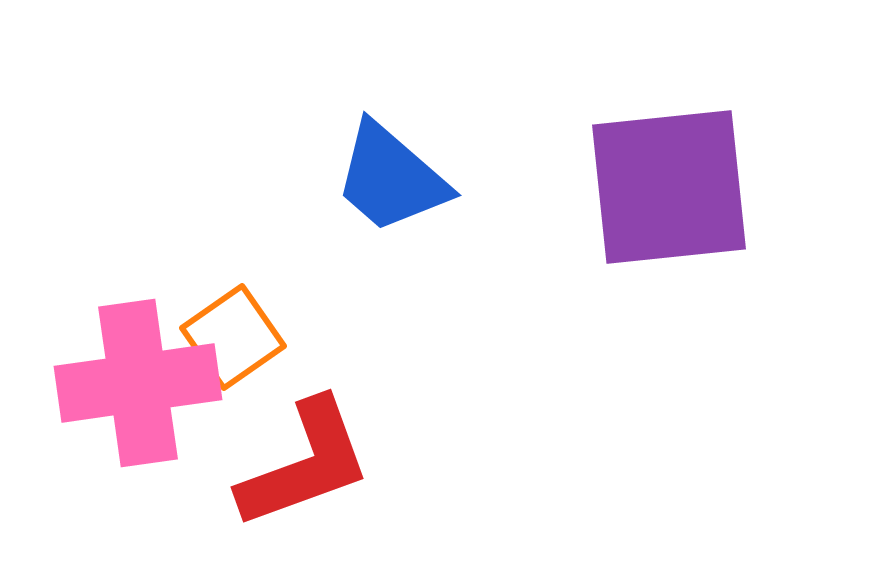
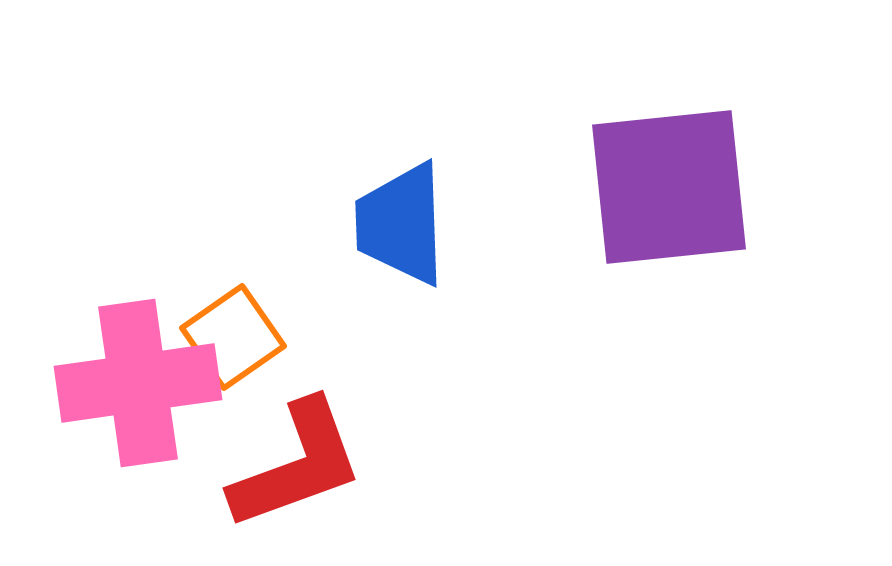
blue trapezoid: moved 10 px right, 46 px down; rotated 47 degrees clockwise
red L-shape: moved 8 px left, 1 px down
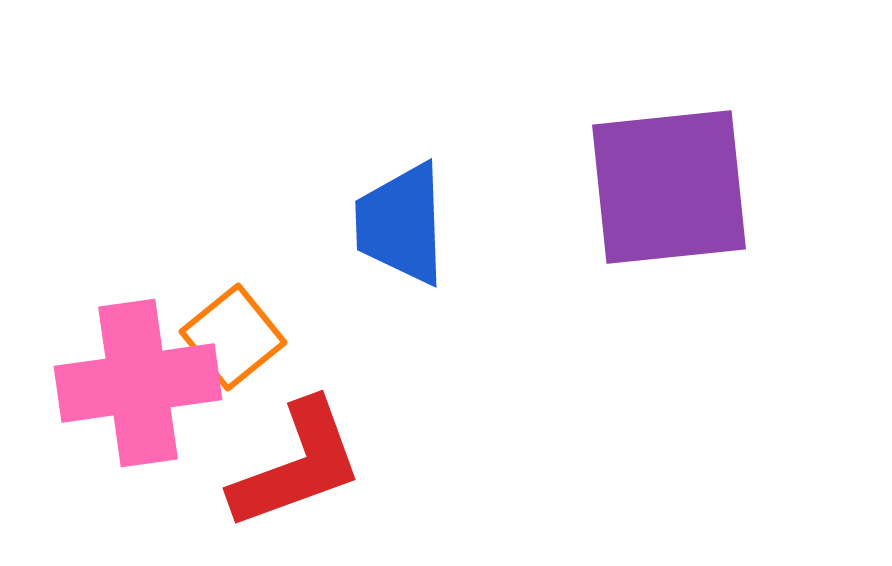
orange square: rotated 4 degrees counterclockwise
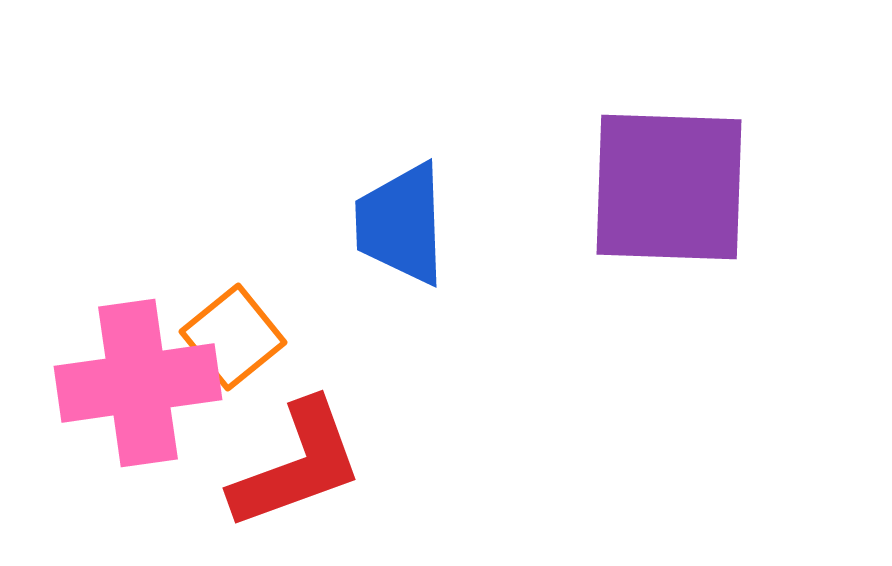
purple square: rotated 8 degrees clockwise
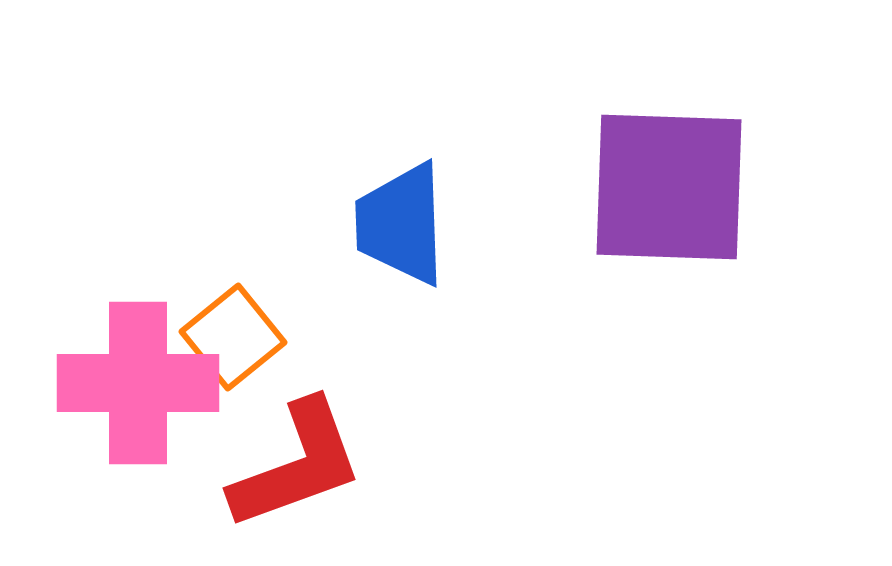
pink cross: rotated 8 degrees clockwise
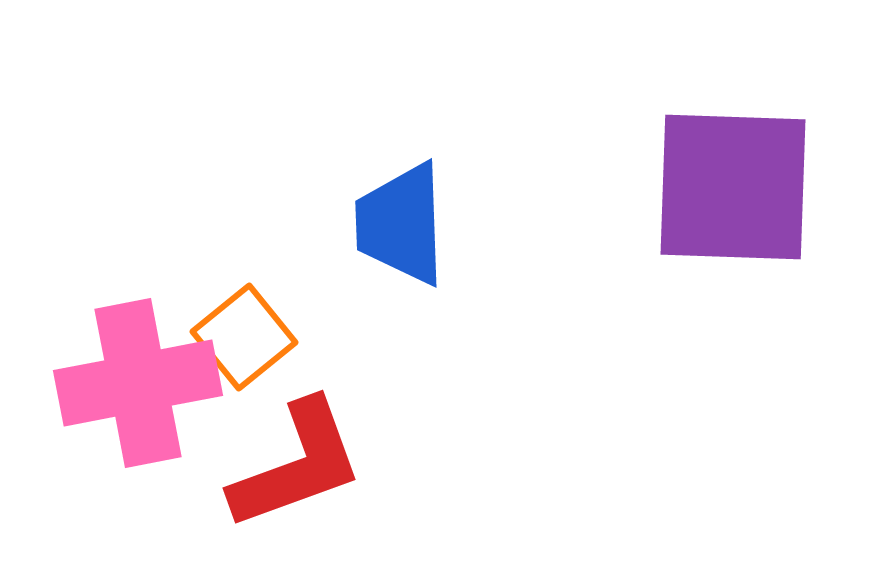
purple square: moved 64 px right
orange square: moved 11 px right
pink cross: rotated 11 degrees counterclockwise
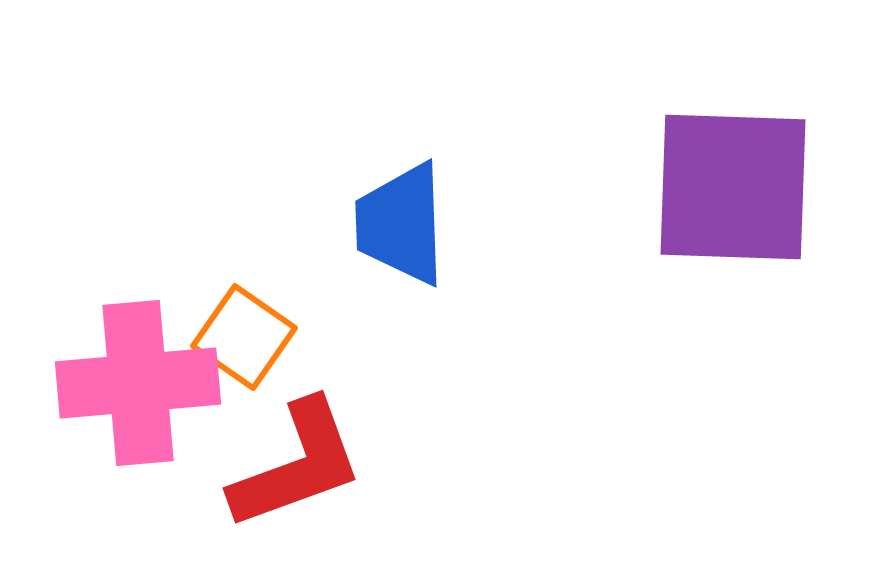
orange square: rotated 16 degrees counterclockwise
pink cross: rotated 6 degrees clockwise
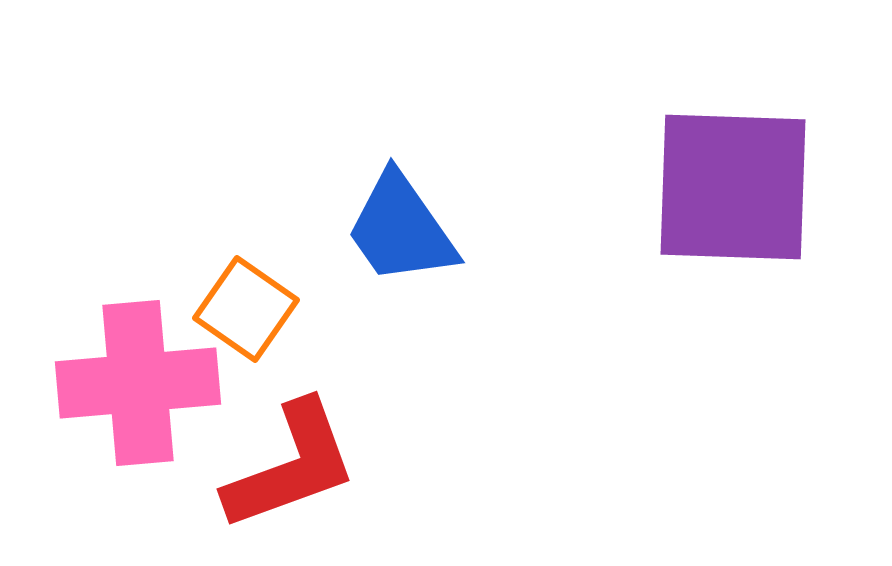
blue trapezoid: moved 5 px down; rotated 33 degrees counterclockwise
orange square: moved 2 px right, 28 px up
red L-shape: moved 6 px left, 1 px down
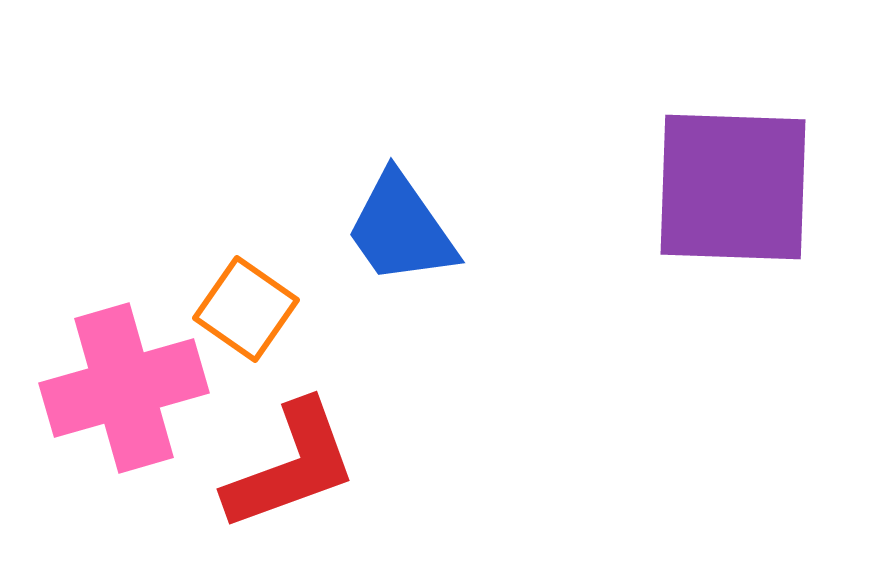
pink cross: moved 14 px left, 5 px down; rotated 11 degrees counterclockwise
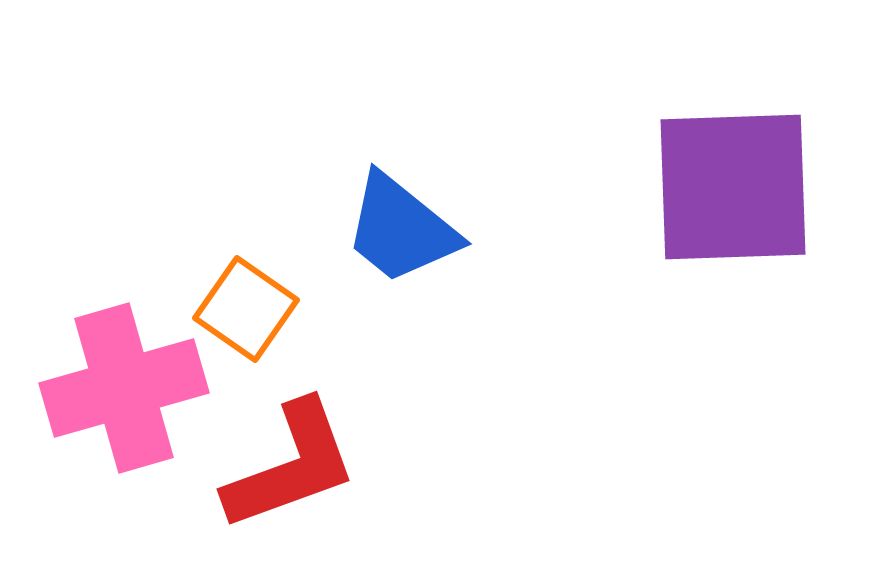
purple square: rotated 4 degrees counterclockwise
blue trapezoid: rotated 16 degrees counterclockwise
